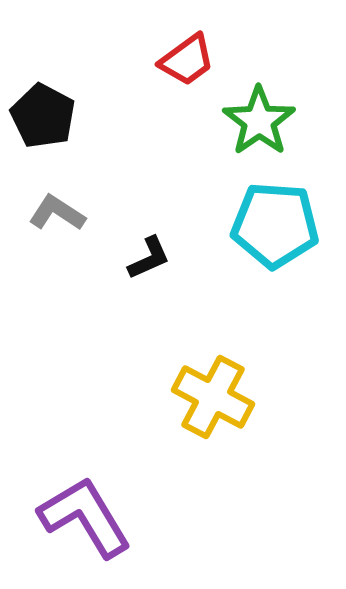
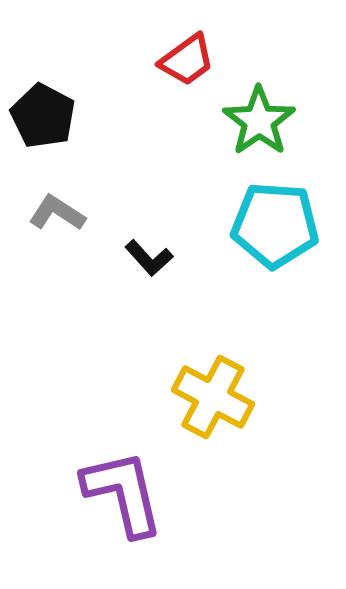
black L-shape: rotated 72 degrees clockwise
purple L-shape: moved 38 px right, 24 px up; rotated 18 degrees clockwise
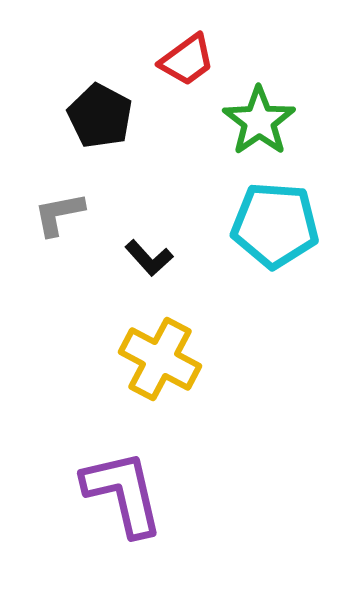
black pentagon: moved 57 px right
gray L-shape: moved 2 px right, 1 px down; rotated 44 degrees counterclockwise
yellow cross: moved 53 px left, 38 px up
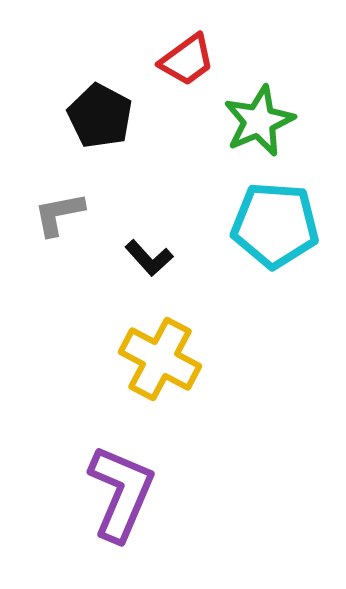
green star: rotated 12 degrees clockwise
purple L-shape: moved 2 px left; rotated 36 degrees clockwise
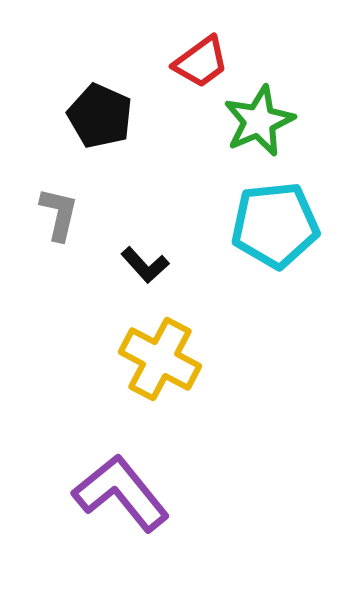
red trapezoid: moved 14 px right, 2 px down
black pentagon: rotated 4 degrees counterclockwise
gray L-shape: rotated 114 degrees clockwise
cyan pentagon: rotated 10 degrees counterclockwise
black L-shape: moved 4 px left, 7 px down
purple L-shape: rotated 62 degrees counterclockwise
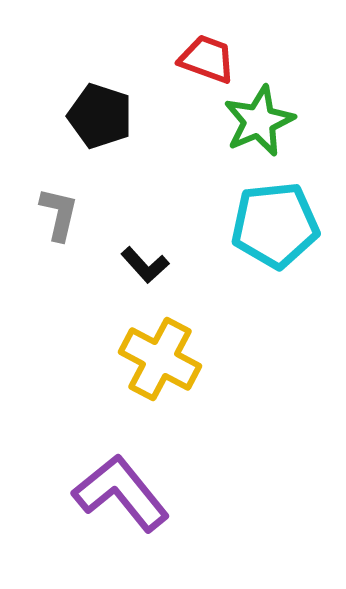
red trapezoid: moved 6 px right, 3 px up; rotated 124 degrees counterclockwise
black pentagon: rotated 6 degrees counterclockwise
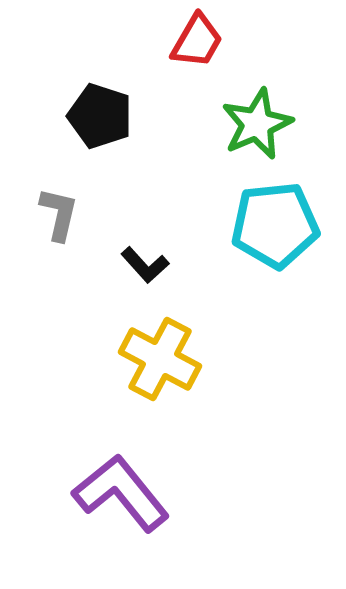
red trapezoid: moved 10 px left, 18 px up; rotated 100 degrees clockwise
green star: moved 2 px left, 3 px down
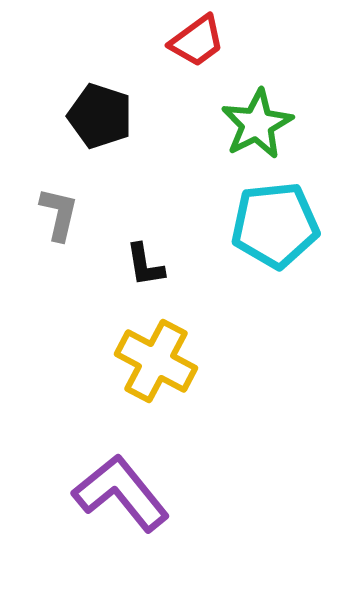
red trapezoid: rotated 24 degrees clockwise
green star: rotated 4 degrees counterclockwise
black L-shape: rotated 33 degrees clockwise
yellow cross: moved 4 px left, 2 px down
